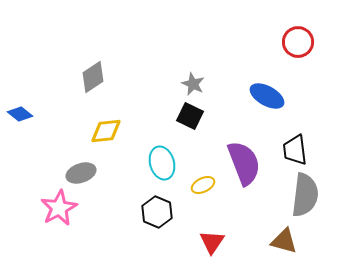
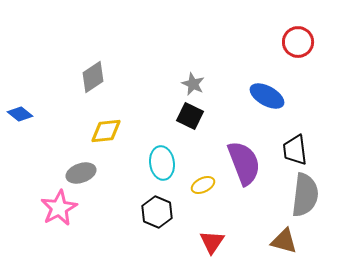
cyan ellipse: rotated 8 degrees clockwise
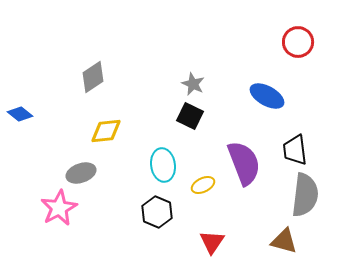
cyan ellipse: moved 1 px right, 2 px down
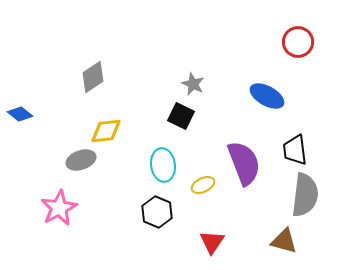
black square: moved 9 px left
gray ellipse: moved 13 px up
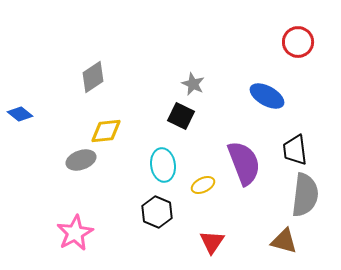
pink star: moved 16 px right, 25 px down
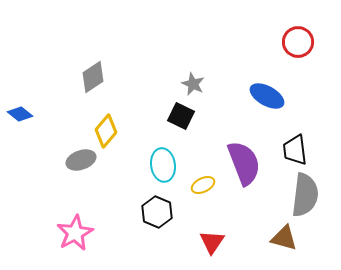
yellow diamond: rotated 44 degrees counterclockwise
brown triangle: moved 3 px up
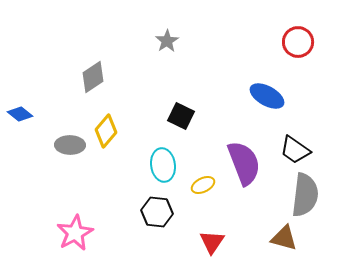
gray star: moved 26 px left, 43 px up; rotated 15 degrees clockwise
black trapezoid: rotated 48 degrees counterclockwise
gray ellipse: moved 11 px left, 15 px up; rotated 20 degrees clockwise
black hexagon: rotated 16 degrees counterclockwise
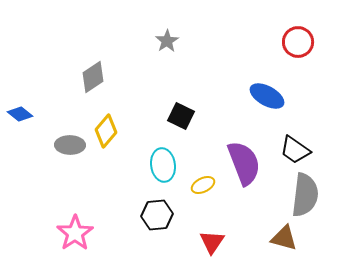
black hexagon: moved 3 px down; rotated 12 degrees counterclockwise
pink star: rotated 6 degrees counterclockwise
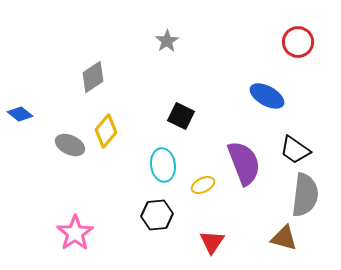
gray ellipse: rotated 24 degrees clockwise
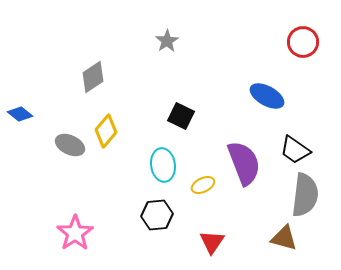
red circle: moved 5 px right
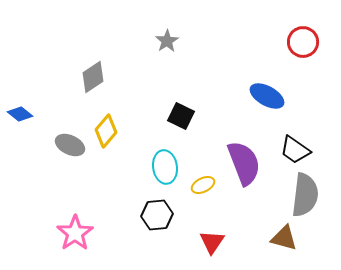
cyan ellipse: moved 2 px right, 2 px down
